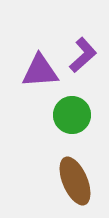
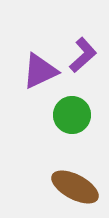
purple triangle: rotated 21 degrees counterclockwise
brown ellipse: moved 6 px down; rotated 39 degrees counterclockwise
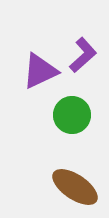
brown ellipse: rotated 6 degrees clockwise
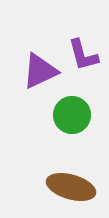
purple L-shape: rotated 117 degrees clockwise
brown ellipse: moved 4 px left; rotated 18 degrees counterclockwise
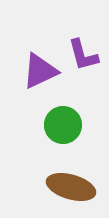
green circle: moved 9 px left, 10 px down
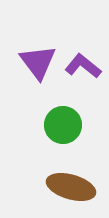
purple L-shape: moved 11 px down; rotated 144 degrees clockwise
purple triangle: moved 2 px left, 9 px up; rotated 42 degrees counterclockwise
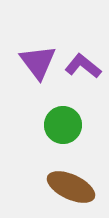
brown ellipse: rotated 9 degrees clockwise
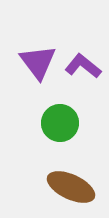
green circle: moved 3 px left, 2 px up
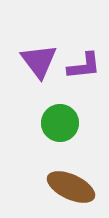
purple triangle: moved 1 px right, 1 px up
purple L-shape: moved 1 px right; rotated 135 degrees clockwise
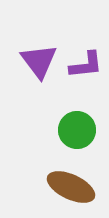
purple L-shape: moved 2 px right, 1 px up
green circle: moved 17 px right, 7 px down
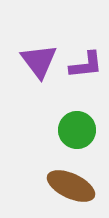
brown ellipse: moved 1 px up
